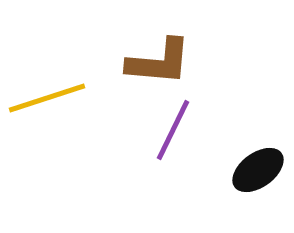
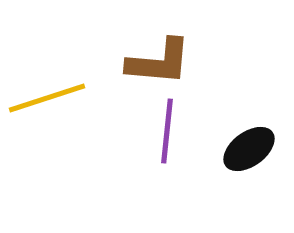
purple line: moved 6 px left, 1 px down; rotated 20 degrees counterclockwise
black ellipse: moved 9 px left, 21 px up
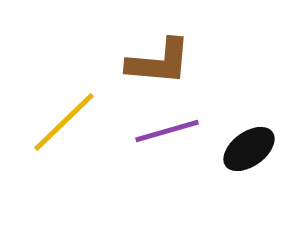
yellow line: moved 17 px right, 24 px down; rotated 26 degrees counterclockwise
purple line: rotated 68 degrees clockwise
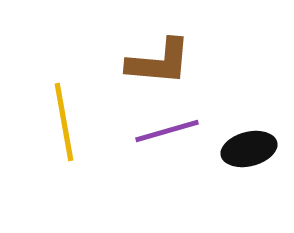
yellow line: rotated 56 degrees counterclockwise
black ellipse: rotated 22 degrees clockwise
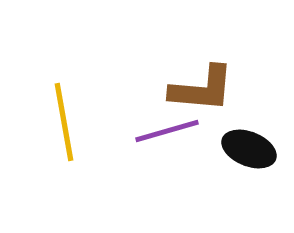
brown L-shape: moved 43 px right, 27 px down
black ellipse: rotated 36 degrees clockwise
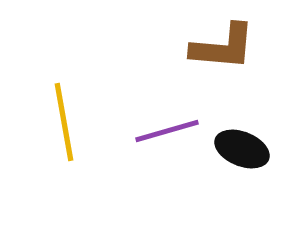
brown L-shape: moved 21 px right, 42 px up
black ellipse: moved 7 px left
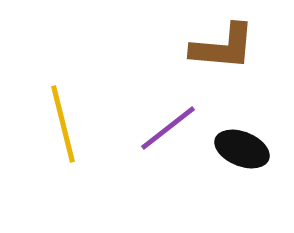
yellow line: moved 1 px left, 2 px down; rotated 4 degrees counterclockwise
purple line: moved 1 px right, 3 px up; rotated 22 degrees counterclockwise
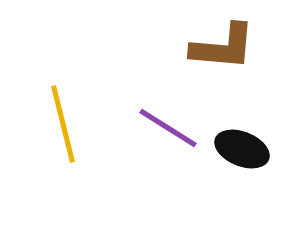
purple line: rotated 70 degrees clockwise
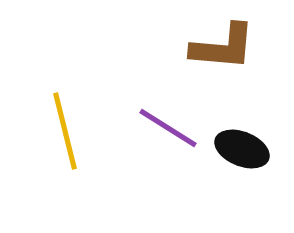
yellow line: moved 2 px right, 7 px down
